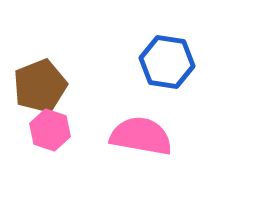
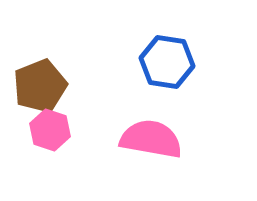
pink semicircle: moved 10 px right, 3 px down
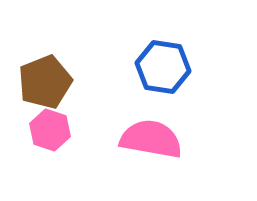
blue hexagon: moved 4 px left, 5 px down
brown pentagon: moved 5 px right, 4 px up
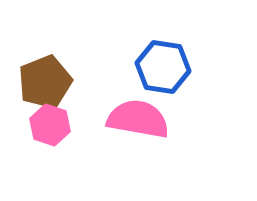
pink hexagon: moved 5 px up
pink semicircle: moved 13 px left, 20 px up
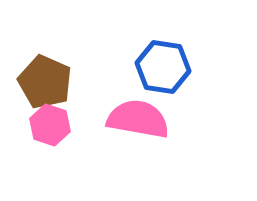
brown pentagon: rotated 26 degrees counterclockwise
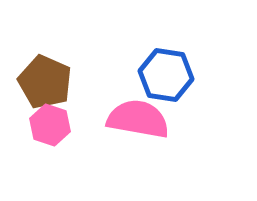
blue hexagon: moved 3 px right, 8 px down
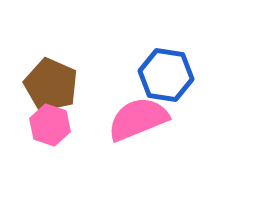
brown pentagon: moved 6 px right, 3 px down
pink semicircle: rotated 32 degrees counterclockwise
